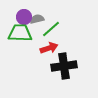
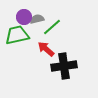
green line: moved 1 px right, 2 px up
green trapezoid: moved 3 px left, 2 px down; rotated 15 degrees counterclockwise
red arrow: moved 3 px left, 1 px down; rotated 120 degrees counterclockwise
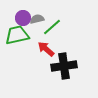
purple circle: moved 1 px left, 1 px down
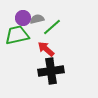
black cross: moved 13 px left, 5 px down
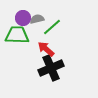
green trapezoid: rotated 15 degrees clockwise
black cross: moved 3 px up; rotated 15 degrees counterclockwise
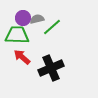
red arrow: moved 24 px left, 8 px down
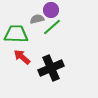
purple circle: moved 28 px right, 8 px up
green trapezoid: moved 1 px left, 1 px up
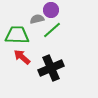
green line: moved 3 px down
green trapezoid: moved 1 px right, 1 px down
